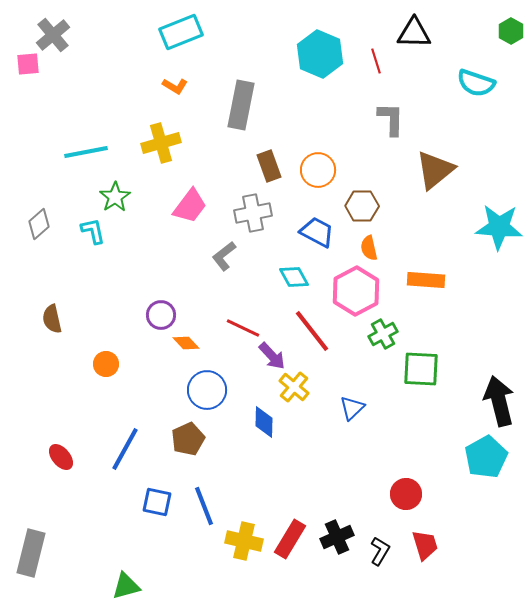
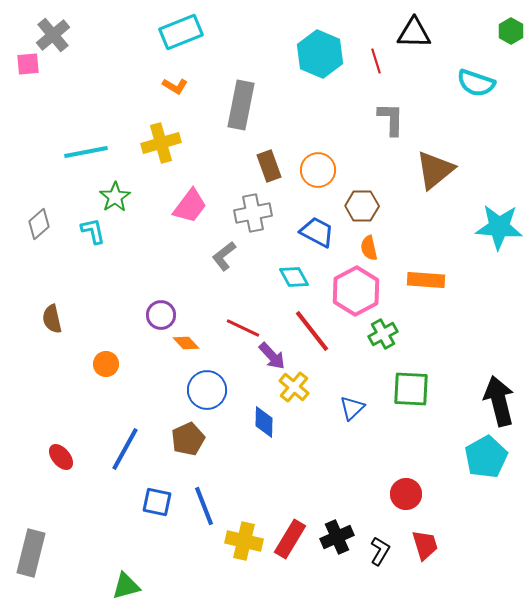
green square at (421, 369): moved 10 px left, 20 px down
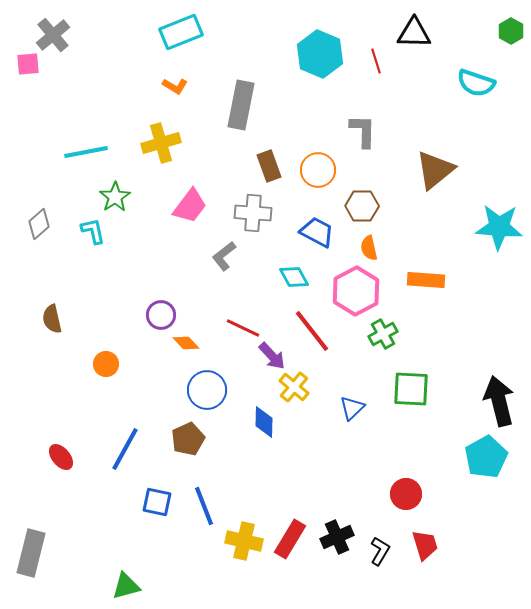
gray L-shape at (391, 119): moved 28 px left, 12 px down
gray cross at (253, 213): rotated 15 degrees clockwise
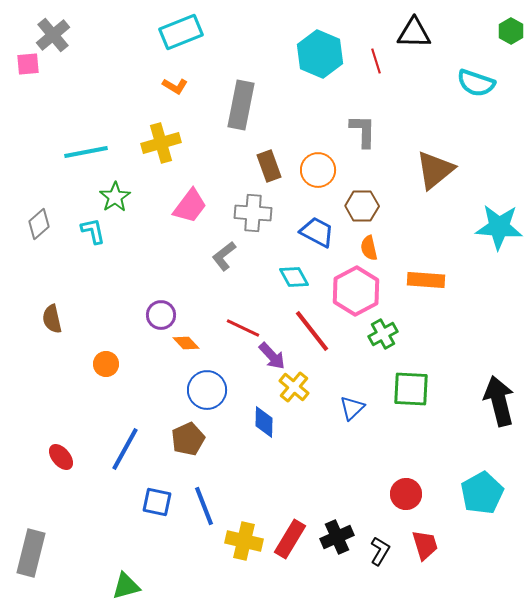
cyan pentagon at (486, 457): moved 4 px left, 36 px down
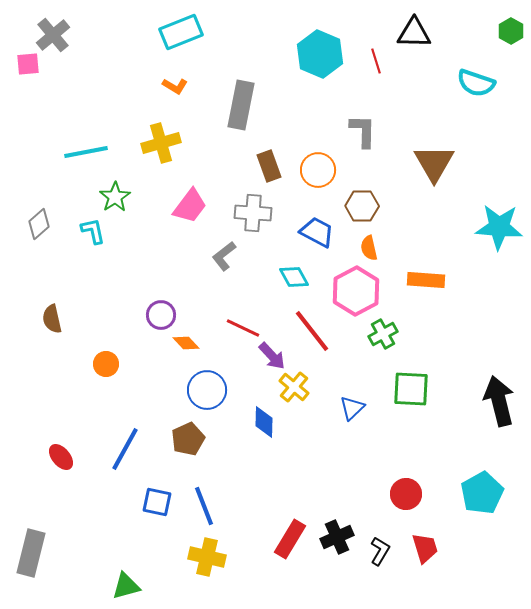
brown triangle at (435, 170): moved 1 px left, 7 px up; rotated 21 degrees counterclockwise
yellow cross at (244, 541): moved 37 px left, 16 px down
red trapezoid at (425, 545): moved 3 px down
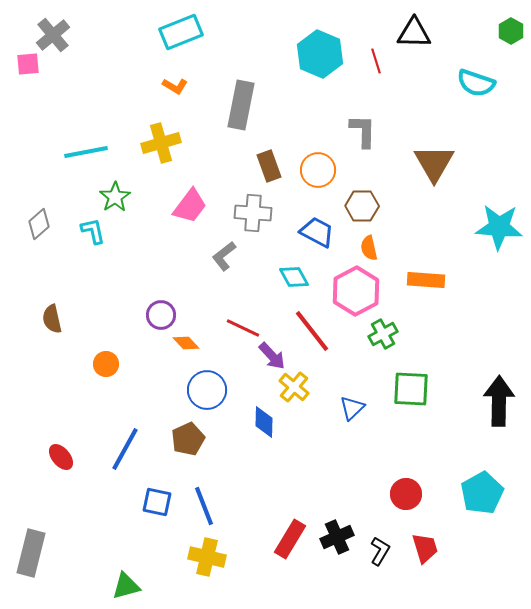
black arrow at (499, 401): rotated 15 degrees clockwise
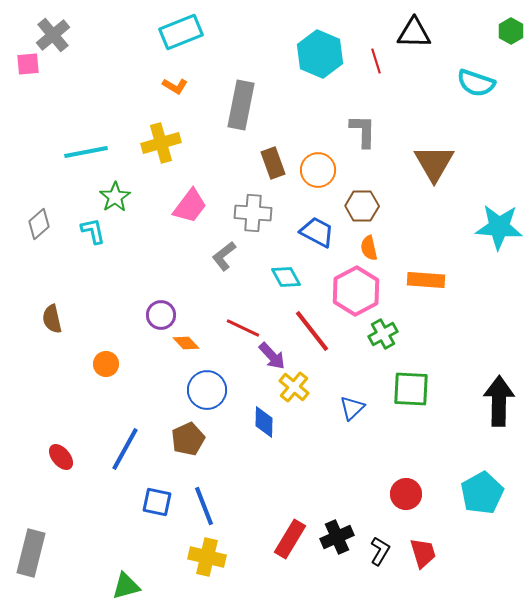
brown rectangle at (269, 166): moved 4 px right, 3 px up
cyan diamond at (294, 277): moved 8 px left
red trapezoid at (425, 548): moved 2 px left, 5 px down
